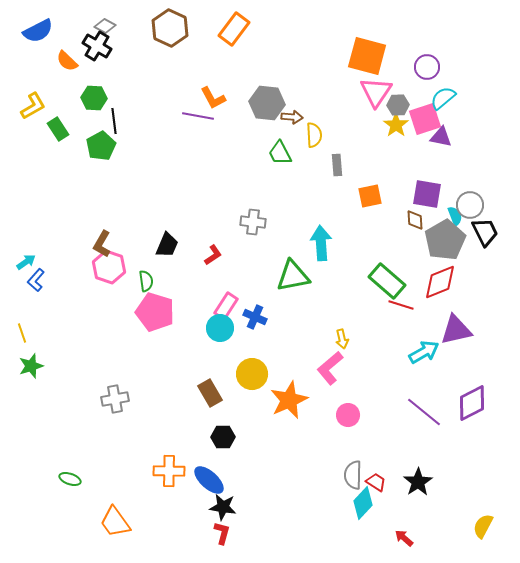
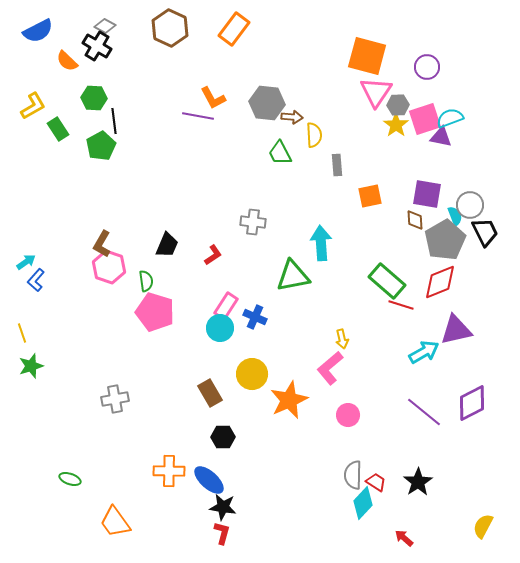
cyan semicircle at (443, 98): moved 7 px right, 20 px down; rotated 20 degrees clockwise
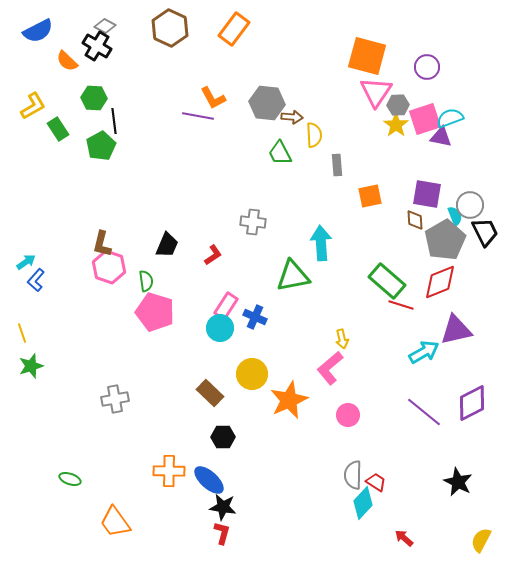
brown L-shape at (102, 244): rotated 16 degrees counterclockwise
brown rectangle at (210, 393): rotated 16 degrees counterclockwise
black star at (418, 482): moved 40 px right; rotated 12 degrees counterclockwise
yellow semicircle at (483, 526): moved 2 px left, 14 px down
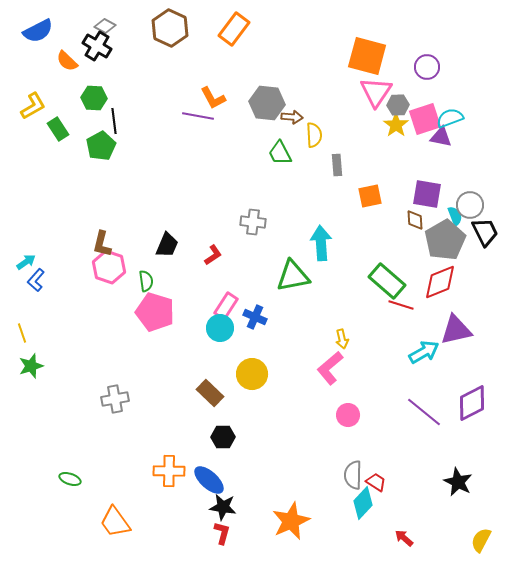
orange star at (289, 400): moved 2 px right, 121 px down
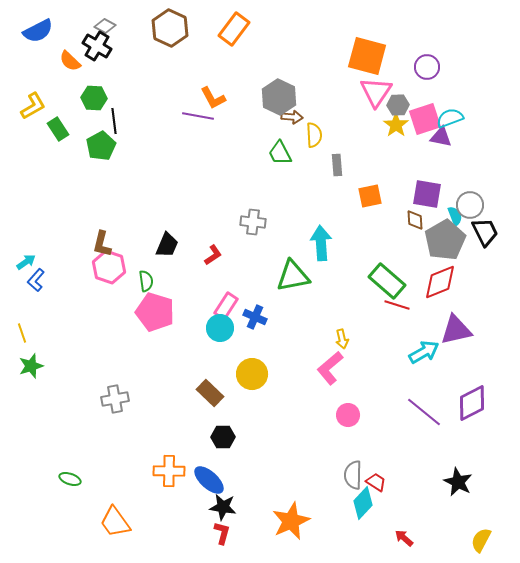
orange semicircle at (67, 61): moved 3 px right
gray hexagon at (267, 103): moved 12 px right, 6 px up; rotated 20 degrees clockwise
red line at (401, 305): moved 4 px left
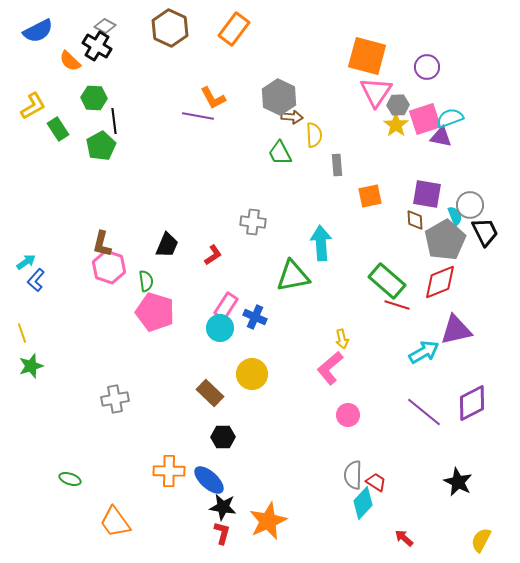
orange star at (291, 521): moved 23 px left
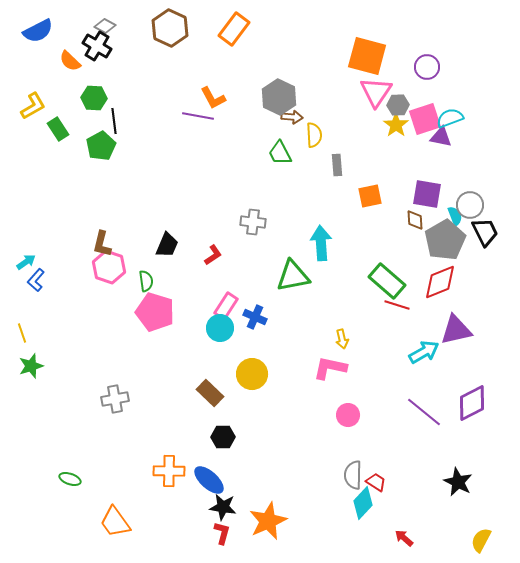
pink L-shape at (330, 368): rotated 52 degrees clockwise
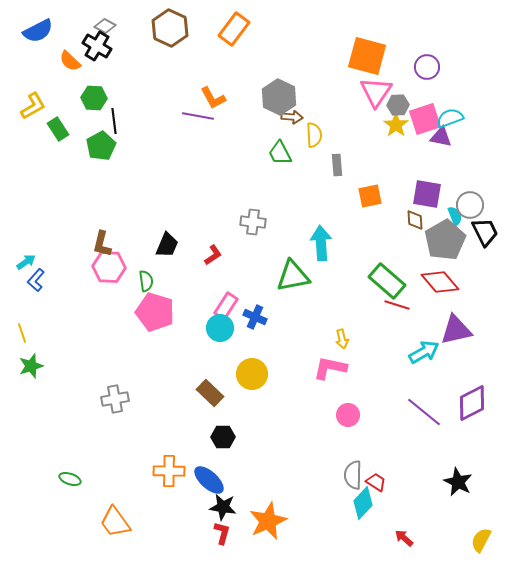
pink hexagon at (109, 267): rotated 16 degrees counterclockwise
red diamond at (440, 282): rotated 72 degrees clockwise
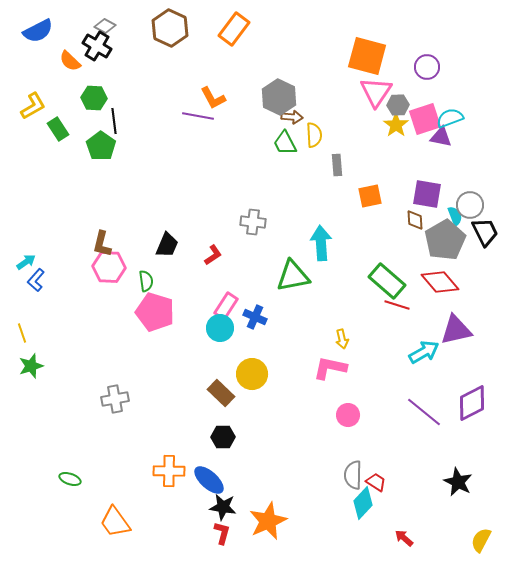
green pentagon at (101, 146): rotated 8 degrees counterclockwise
green trapezoid at (280, 153): moved 5 px right, 10 px up
brown rectangle at (210, 393): moved 11 px right
